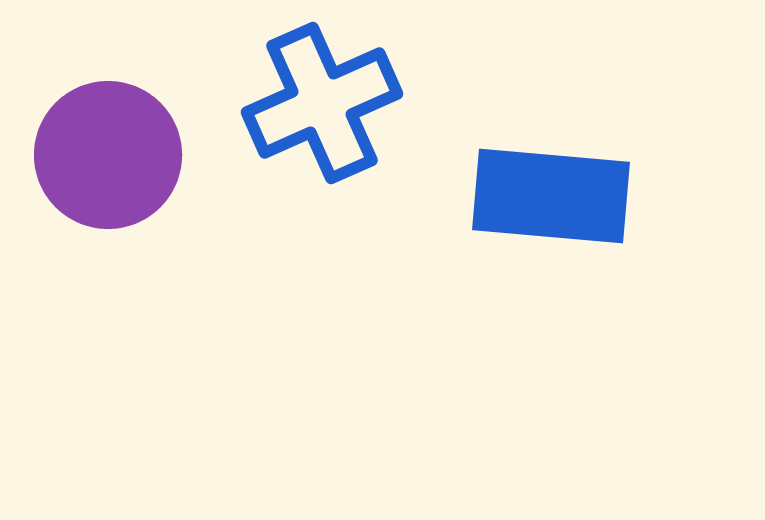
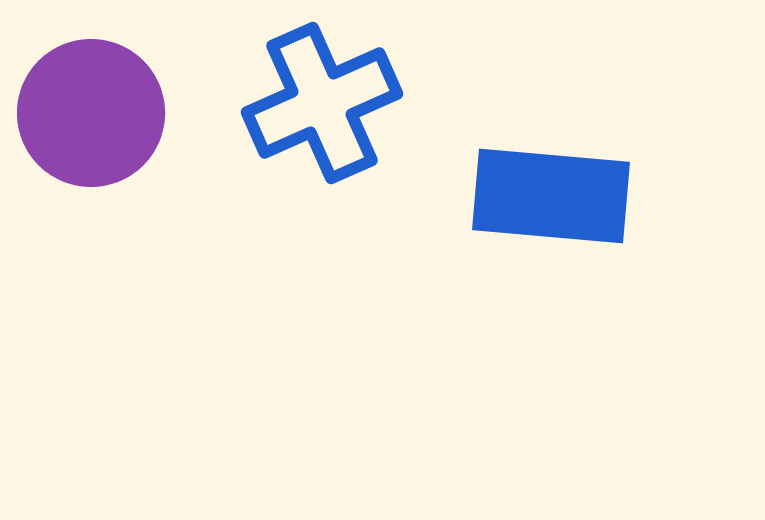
purple circle: moved 17 px left, 42 px up
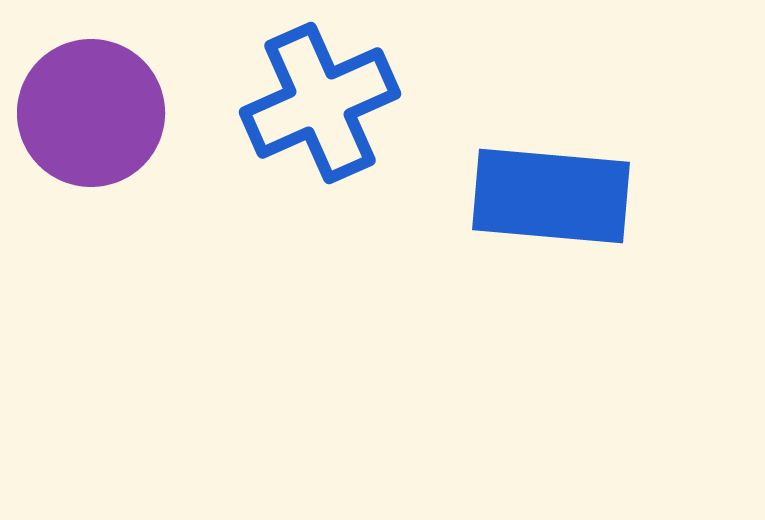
blue cross: moved 2 px left
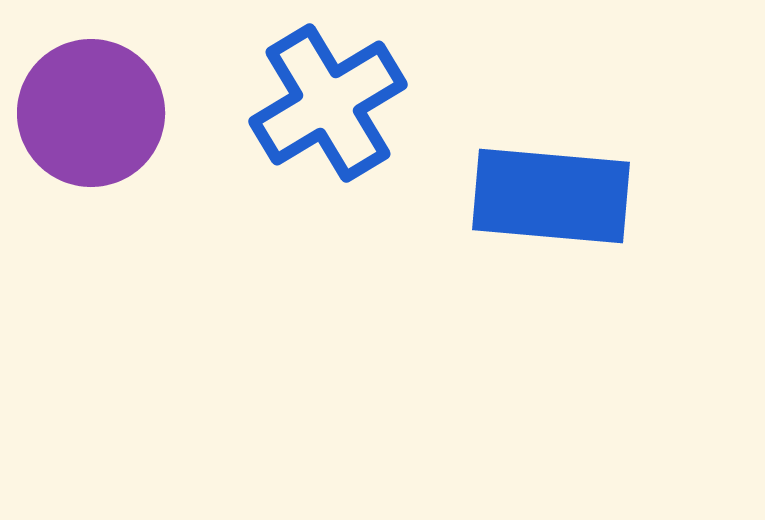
blue cross: moved 8 px right; rotated 7 degrees counterclockwise
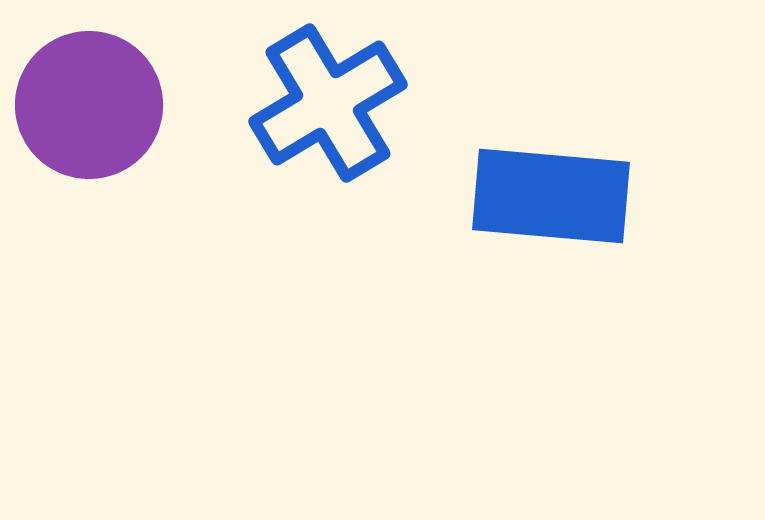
purple circle: moved 2 px left, 8 px up
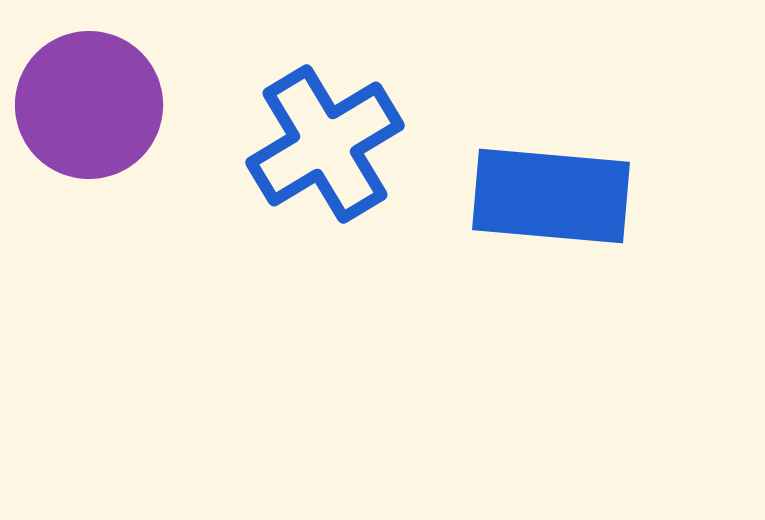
blue cross: moved 3 px left, 41 px down
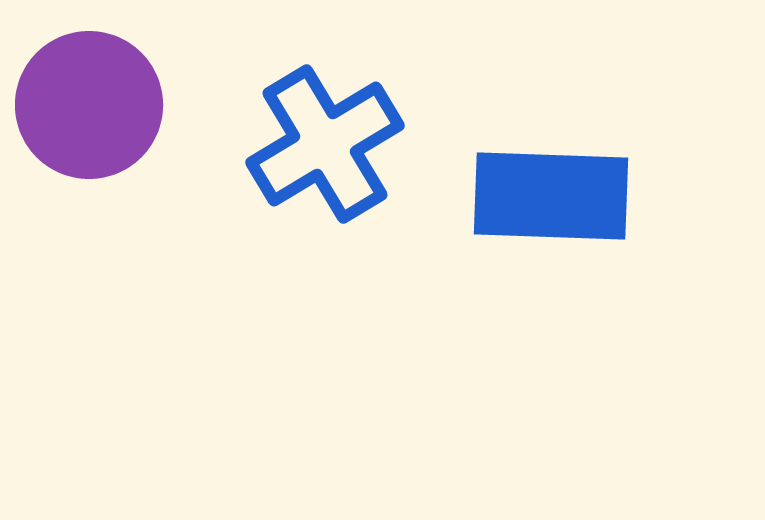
blue rectangle: rotated 3 degrees counterclockwise
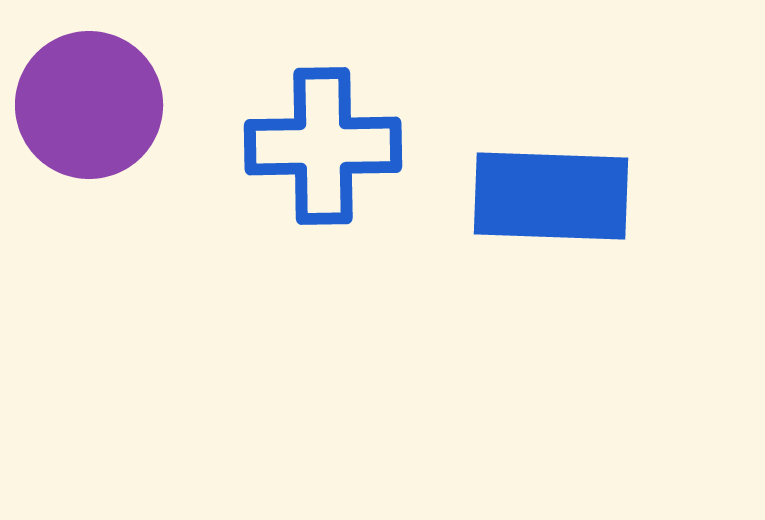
blue cross: moved 2 px left, 2 px down; rotated 30 degrees clockwise
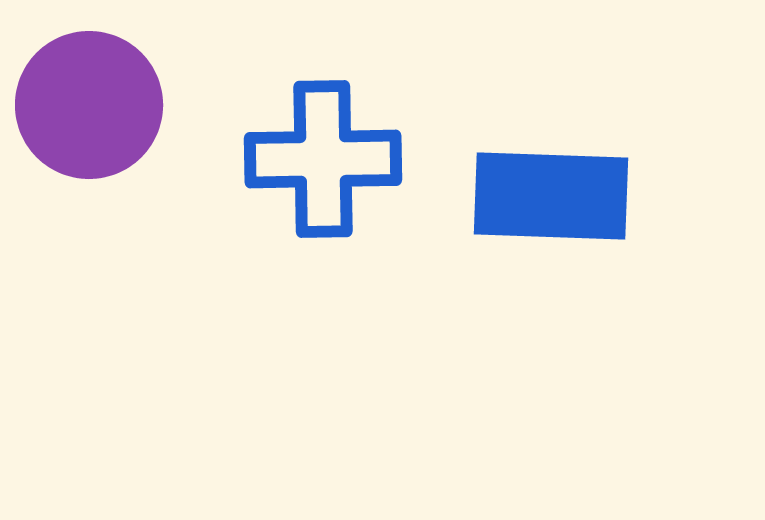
blue cross: moved 13 px down
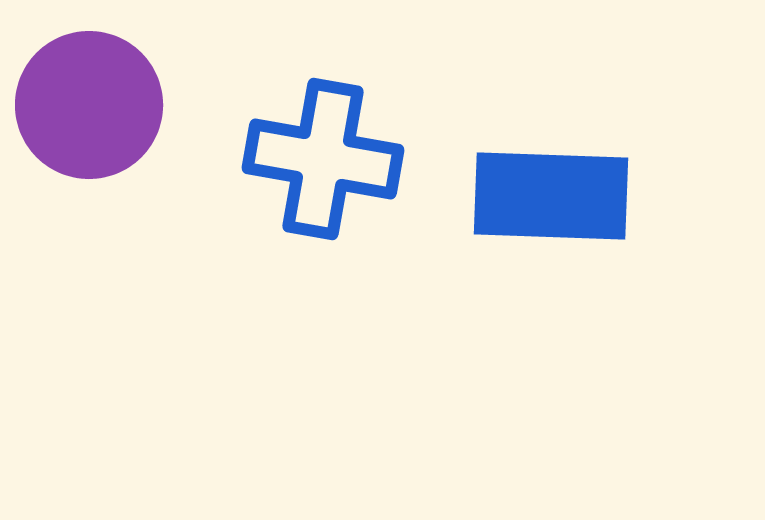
blue cross: rotated 11 degrees clockwise
